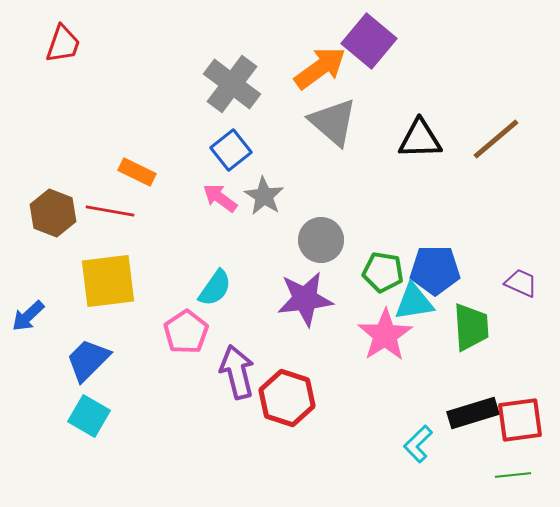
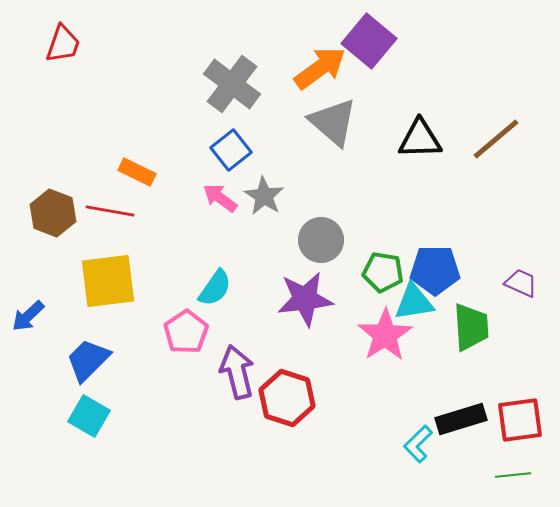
black rectangle: moved 12 px left, 6 px down
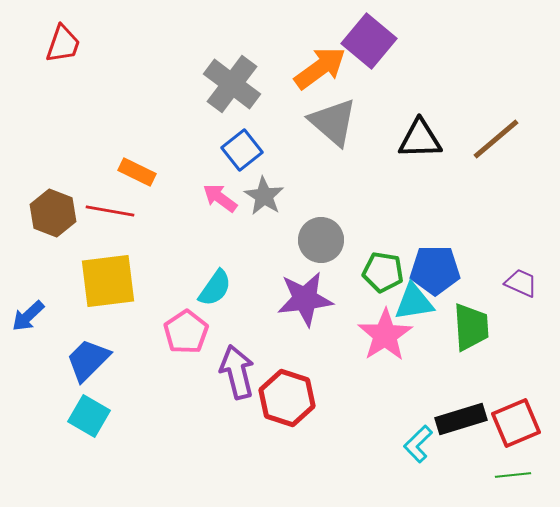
blue square: moved 11 px right
red square: moved 4 px left, 3 px down; rotated 15 degrees counterclockwise
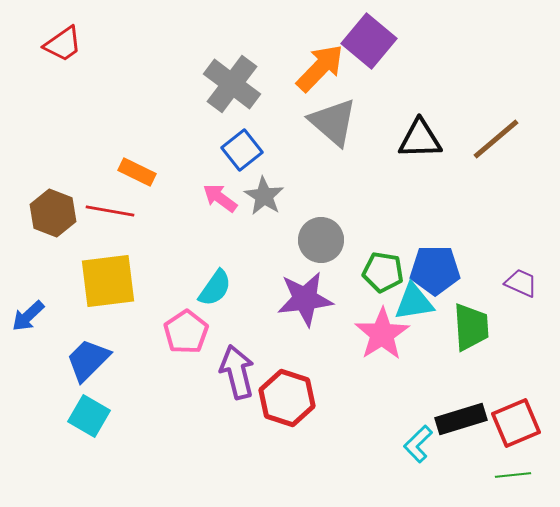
red trapezoid: rotated 36 degrees clockwise
orange arrow: rotated 10 degrees counterclockwise
pink star: moved 3 px left, 1 px up
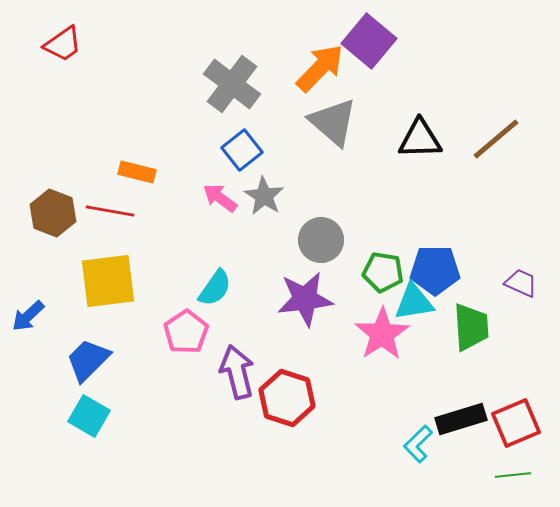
orange rectangle: rotated 12 degrees counterclockwise
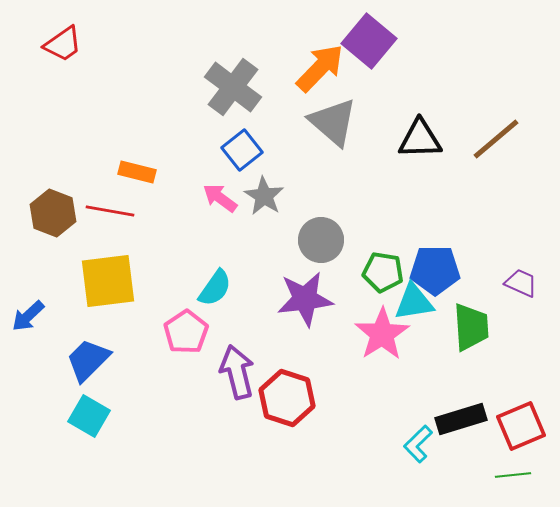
gray cross: moved 1 px right, 3 px down
red square: moved 5 px right, 3 px down
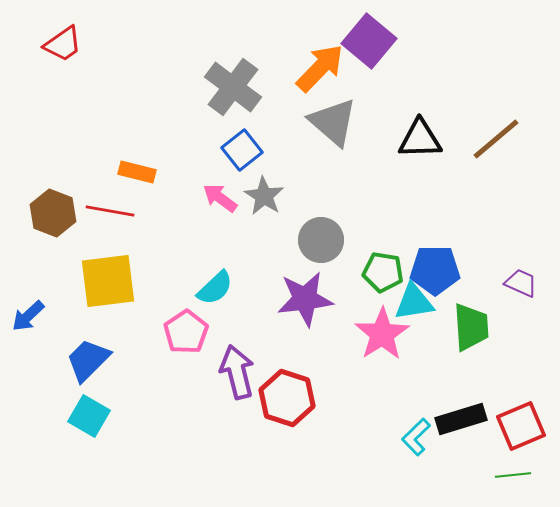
cyan semicircle: rotated 12 degrees clockwise
cyan L-shape: moved 2 px left, 7 px up
